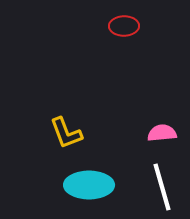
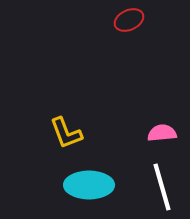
red ellipse: moved 5 px right, 6 px up; rotated 24 degrees counterclockwise
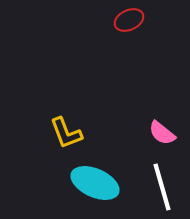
pink semicircle: rotated 136 degrees counterclockwise
cyan ellipse: moved 6 px right, 2 px up; rotated 24 degrees clockwise
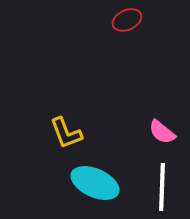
red ellipse: moved 2 px left
pink semicircle: moved 1 px up
white line: rotated 18 degrees clockwise
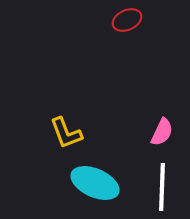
pink semicircle: rotated 104 degrees counterclockwise
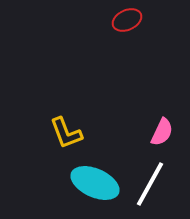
white line: moved 12 px left, 3 px up; rotated 27 degrees clockwise
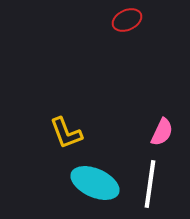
white line: rotated 21 degrees counterclockwise
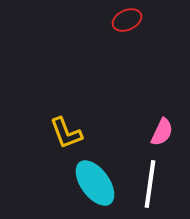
cyan ellipse: rotated 30 degrees clockwise
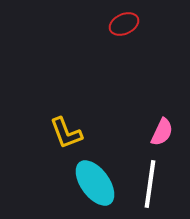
red ellipse: moved 3 px left, 4 px down
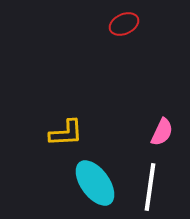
yellow L-shape: rotated 72 degrees counterclockwise
white line: moved 3 px down
